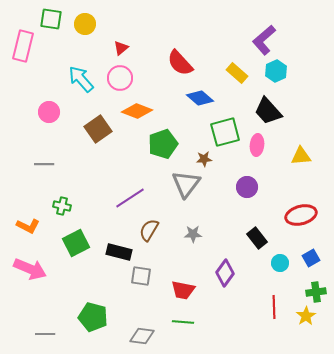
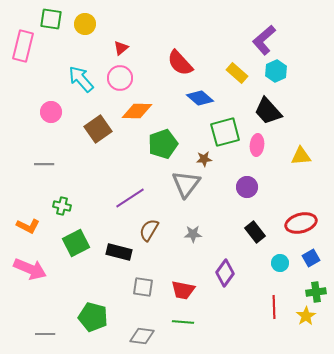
orange diamond at (137, 111): rotated 20 degrees counterclockwise
pink circle at (49, 112): moved 2 px right
red ellipse at (301, 215): moved 8 px down
black rectangle at (257, 238): moved 2 px left, 6 px up
gray square at (141, 276): moved 2 px right, 11 px down
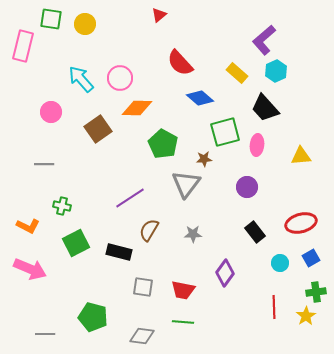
red triangle at (121, 48): moved 38 px right, 33 px up
orange diamond at (137, 111): moved 3 px up
black trapezoid at (268, 111): moved 3 px left, 3 px up
green pentagon at (163, 144): rotated 24 degrees counterclockwise
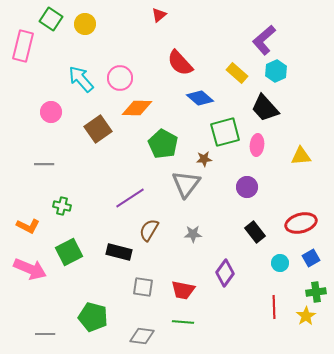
green square at (51, 19): rotated 25 degrees clockwise
green square at (76, 243): moved 7 px left, 9 px down
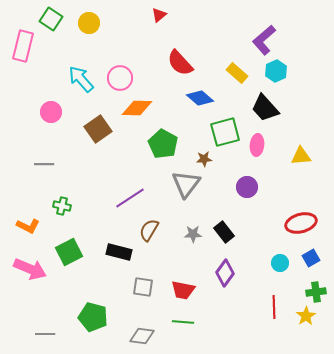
yellow circle at (85, 24): moved 4 px right, 1 px up
black rectangle at (255, 232): moved 31 px left
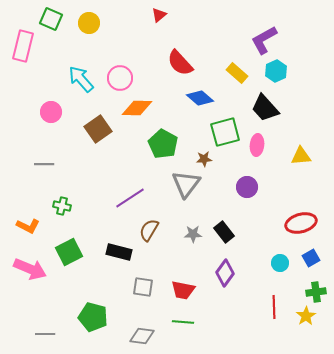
green square at (51, 19): rotated 10 degrees counterclockwise
purple L-shape at (264, 40): rotated 12 degrees clockwise
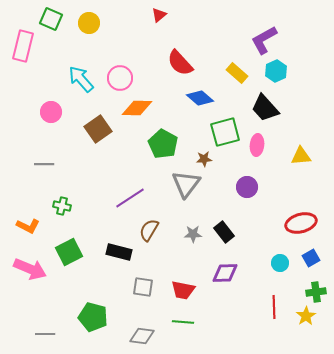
purple diamond at (225, 273): rotated 52 degrees clockwise
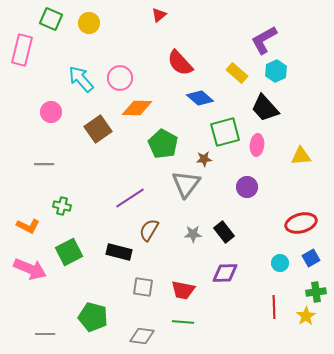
pink rectangle at (23, 46): moved 1 px left, 4 px down
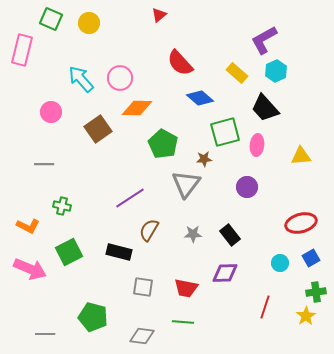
black rectangle at (224, 232): moved 6 px right, 3 px down
red trapezoid at (183, 290): moved 3 px right, 2 px up
red line at (274, 307): moved 9 px left; rotated 20 degrees clockwise
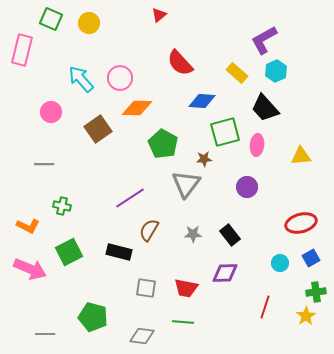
blue diamond at (200, 98): moved 2 px right, 3 px down; rotated 36 degrees counterclockwise
gray square at (143, 287): moved 3 px right, 1 px down
